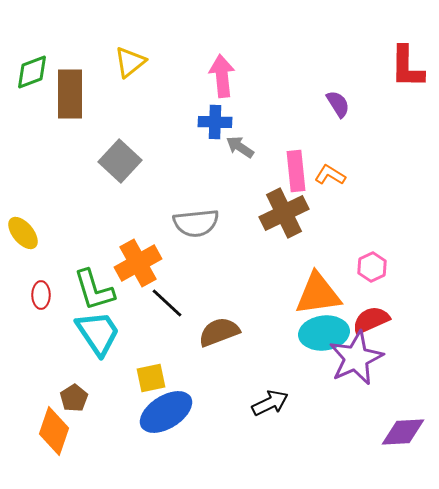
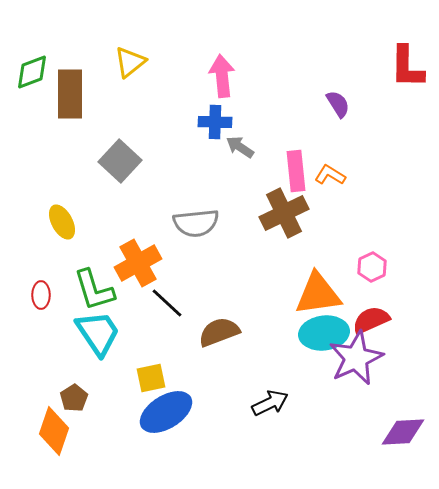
yellow ellipse: moved 39 px right, 11 px up; rotated 12 degrees clockwise
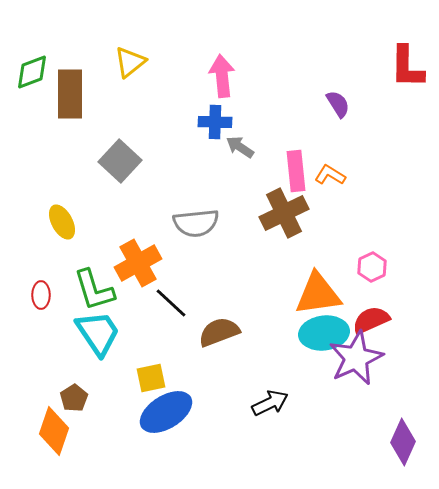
black line: moved 4 px right
purple diamond: moved 10 px down; rotated 63 degrees counterclockwise
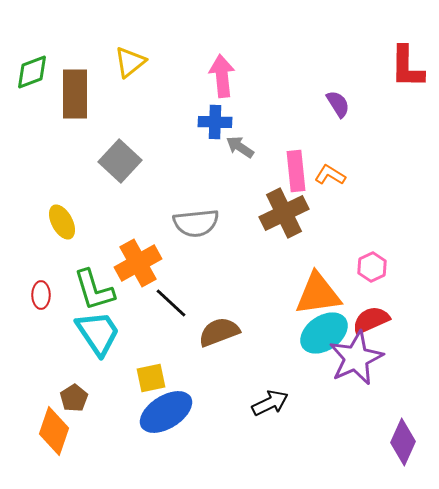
brown rectangle: moved 5 px right
cyan ellipse: rotated 27 degrees counterclockwise
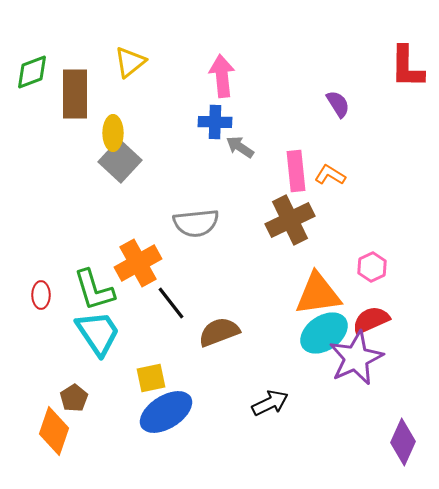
brown cross: moved 6 px right, 7 px down
yellow ellipse: moved 51 px right, 89 px up; rotated 28 degrees clockwise
black line: rotated 9 degrees clockwise
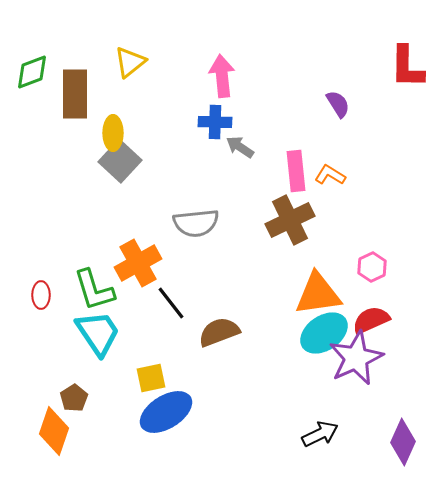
black arrow: moved 50 px right, 31 px down
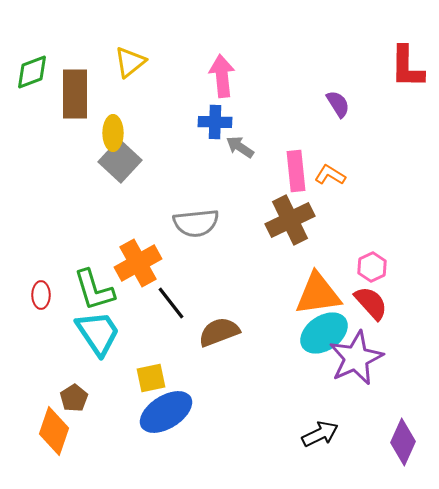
red semicircle: moved 17 px up; rotated 72 degrees clockwise
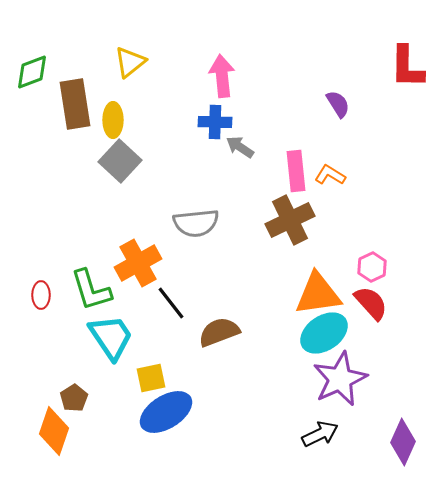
brown rectangle: moved 10 px down; rotated 9 degrees counterclockwise
yellow ellipse: moved 13 px up
green L-shape: moved 3 px left
cyan trapezoid: moved 13 px right, 4 px down
purple star: moved 16 px left, 21 px down
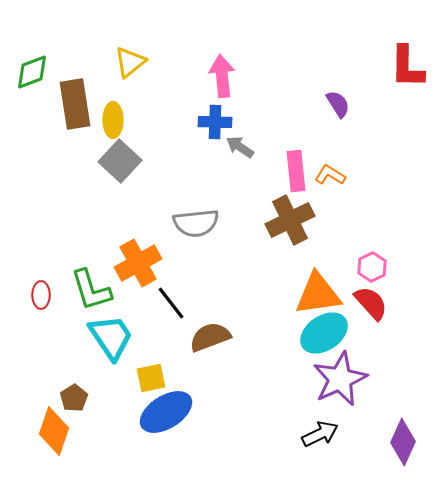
brown semicircle: moved 9 px left, 5 px down
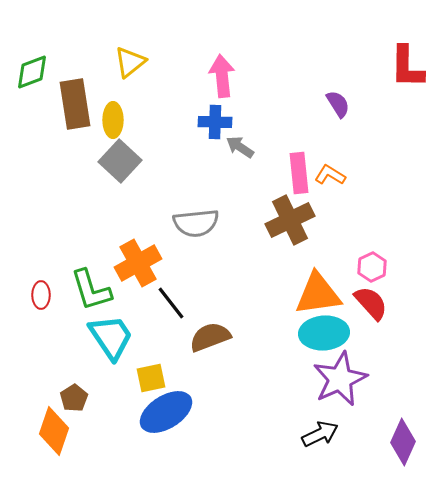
pink rectangle: moved 3 px right, 2 px down
cyan ellipse: rotated 30 degrees clockwise
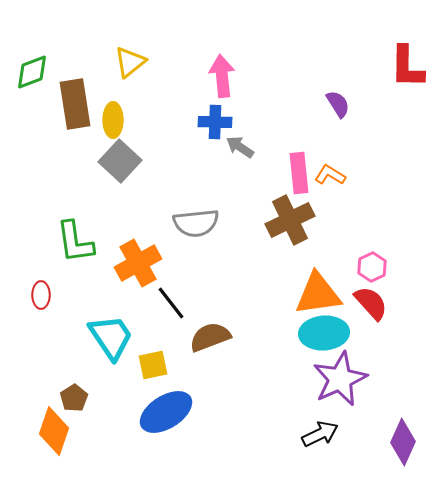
green L-shape: moved 16 px left, 48 px up; rotated 9 degrees clockwise
yellow square: moved 2 px right, 13 px up
